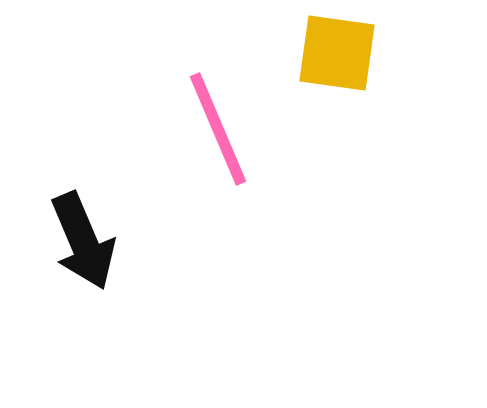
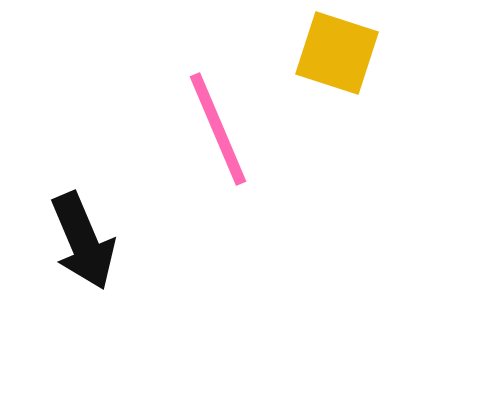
yellow square: rotated 10 degrees clockwise
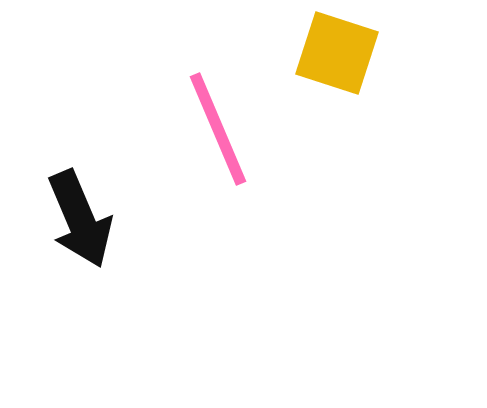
black arrow: moved 3 px left, 22 px up
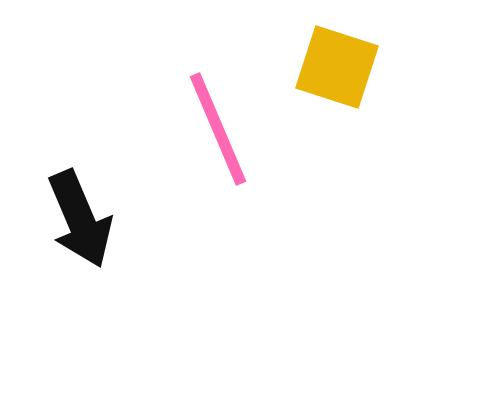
yellow square: moved 14 px down
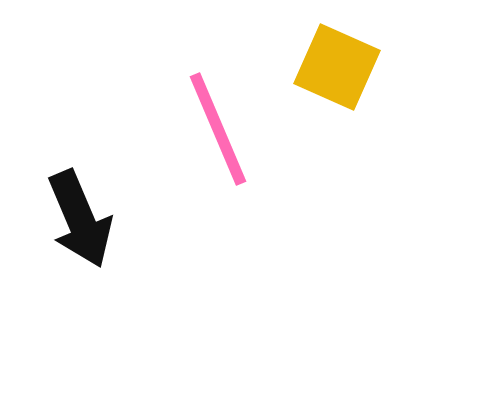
yellow square: rotated 6 degrees clockwise
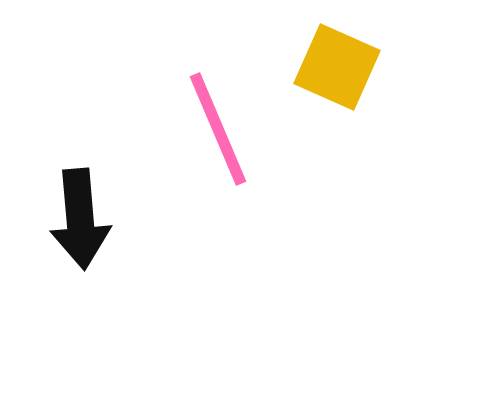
black arrow: rotated 18 degrees clockwise
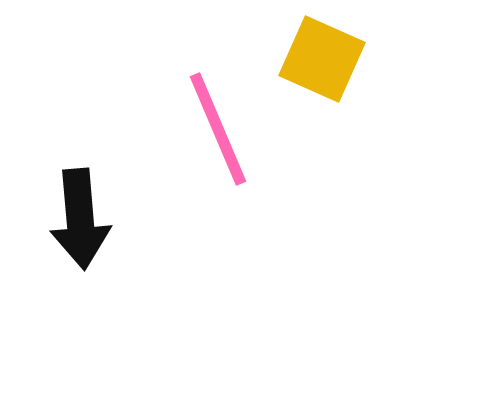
yellow square: moved 15 px left, 8 px up
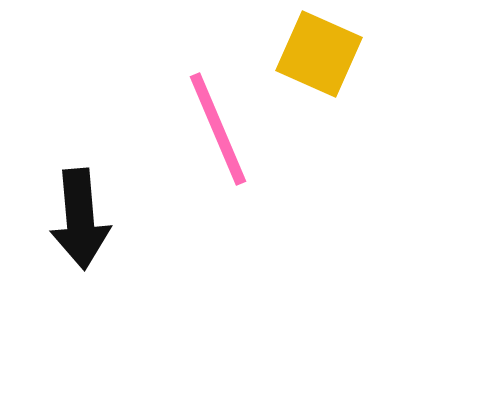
yellow square: moved 3 px left, 5 px up
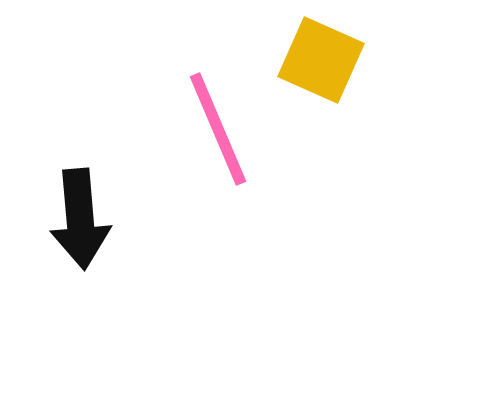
yellow square: moved 2 px right, 6 px down
